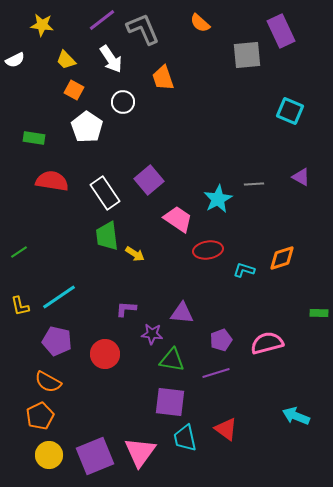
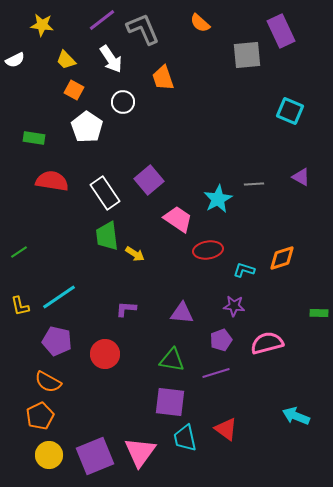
purple star at (152, 334): moved 82 px right, 28 px up
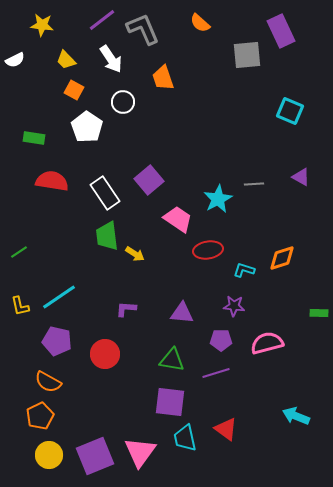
purple pentagon at (221, 340): rotated 20 degrees clockwise
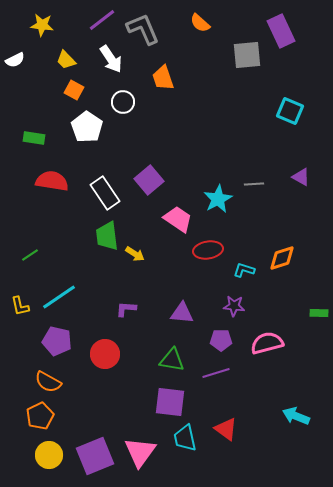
green line at (19, 252): moved 11 px right, 3 px down
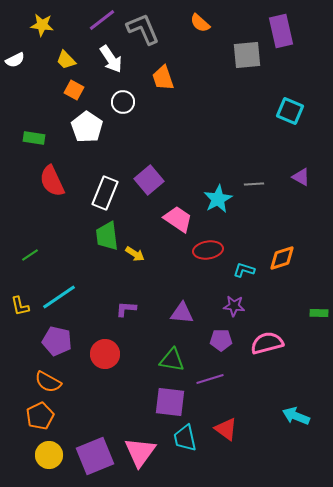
purple rectangle at (281, 31): rotated 12 degrees clockwise
red semicircle at (52, 181): rotated 124 degrees counterclockwise
white rectangle at (105, 193): rotated 56 degrees clockwise
purple line at (216, 373): moved 6 px left, 6 px down
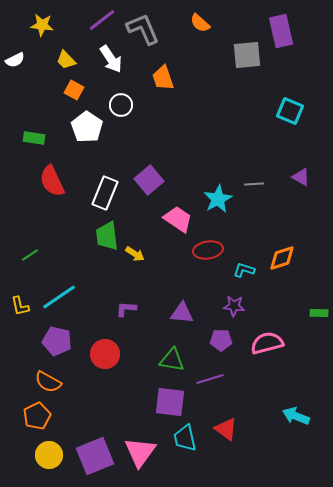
white circle at (123, 102): moved 2 px left, 3 px down
orange pentagon at (40, 416): moved 3 px left
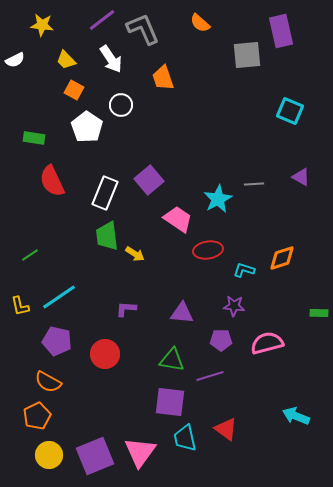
purple line at (210, 379): moved 3 px up
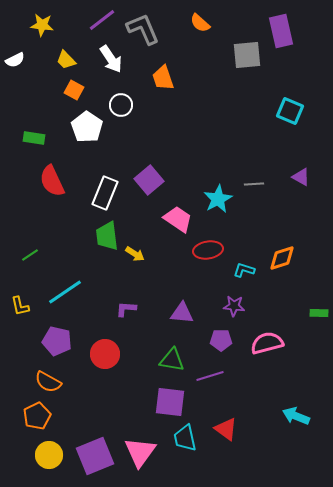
cyan line at (59, 297): moved 6 px right, 5 px up
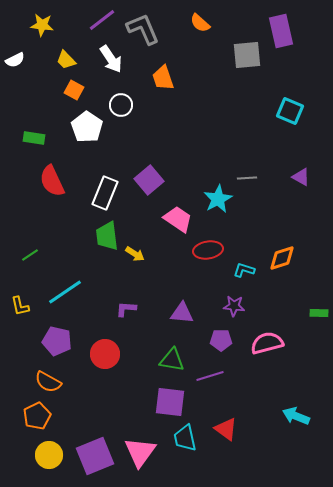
gray line at (254, 184): moved 7 px left, 6 px up
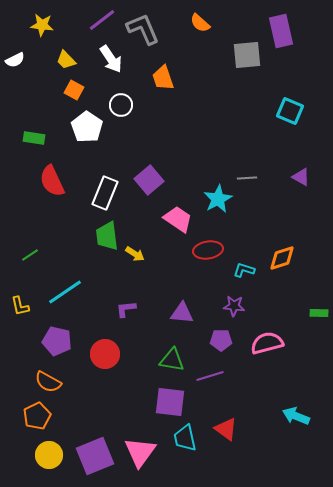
purple L-shape at (126, 309): rotated 10 degrees counterclockwise
